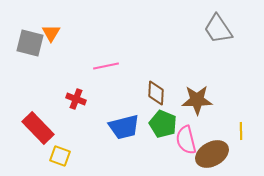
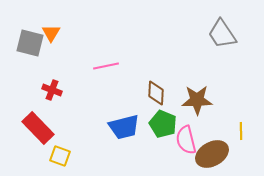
gray trapezoid: moved 4 px right, 5 px down
red cross: moved 24 px left, 9 px up
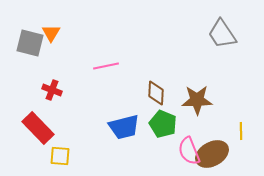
pink semicircle: moved 3 px right, 11 px down; rotated 8 degrees counterclockwise
yellow square: rotated 15 degrees counterclockwise
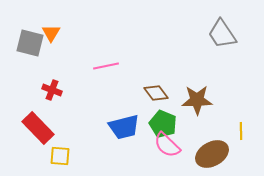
brown diamond: rotated 40 degrees counterclockwise
pink semicircle: moved 22 px left, 6 px up; rotated 24 degrees counterclockwise
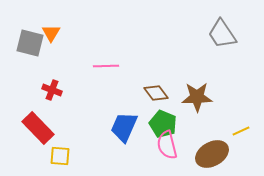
pink line: rotated 10 degrees clockwise
brown star: moved 3 px up
blue trapezoid: rotated 128 degrees clockwise
yellow line: rotated 66 degrees clockwise
pink semicircle: rotated 32 degrees clockwise
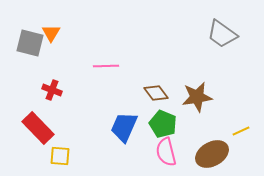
gray trapezoid: rotated 20 degrees counterclockwise
brown star: rotated 8 degrees counterclockwise
pink semicircle: moved 1 px left, 7 px down
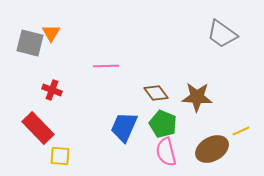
brown star: rotated 12 degrees clockwise
brown ellipse: moved 5 px up
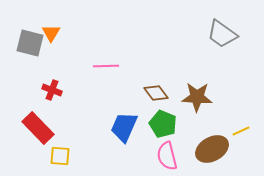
pink semicircle: moved 1 px right, 4 px down
